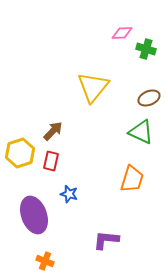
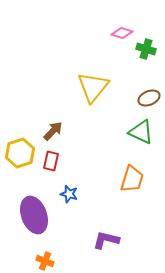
pink diamond: rotated 20 degrees clockwise
purple L-shape: rotated 8 degrees clockwise
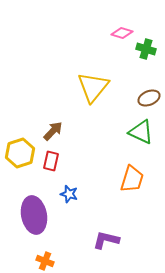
purple ellipse: rotated 9 degrees clockwise
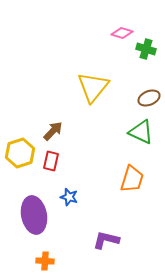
blue star: moved 3 px down
orange cross: rotated 18 degrees counterclockwise
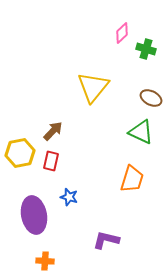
pink diamond: rotated 60 degrees counterclockwise
brown ellipse: moved 2 px right; rotated 50 degrees clockwise
yellow hexagon: rotated 8 degrees clockwise
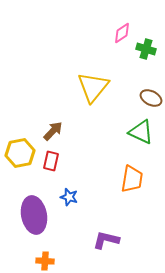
pink diamond: rotated 10 degrees clockwise
orange trapezoid: rotated 8 degrees counterclockwise
